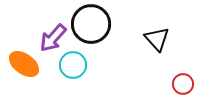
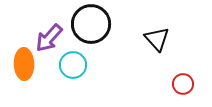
purple arrow: moved 4 px left
orange ellipse: rotated 52 degrees clockwise
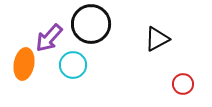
black triangle: rotated 44 degrees clockwise
orange ellipse: rotated 12 degrees clockwise
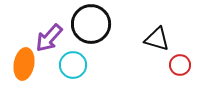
black triangle: rotated 44 degrees clockwise
red circle: moved 3 px left, 19 px up
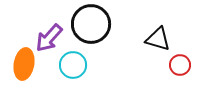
black triangle: moved 1 px right
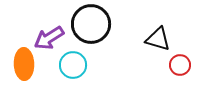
purple arrow: rotated 16 degrees clockwise
orange ellipse: rotated 12 degrees counterclockwise
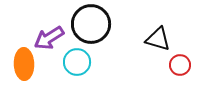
cyan circle: moved 4 px right, 3 px up
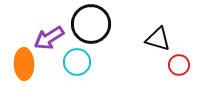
red circle: moved 1 px left
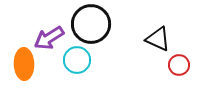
black triangle: rotated 8 degrees clockwise
cyan circle: moved 2 px up
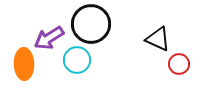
red circle: moved 1 px up
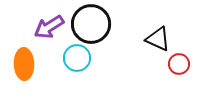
purple arrow: moved 11 px up
cyan circle: moved 2 px up
